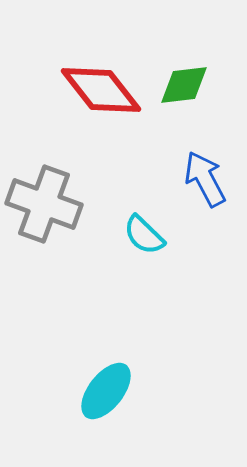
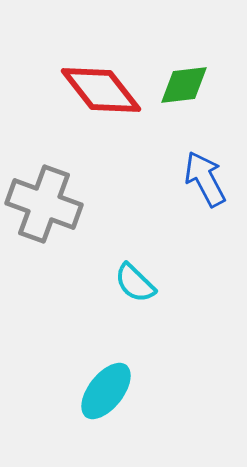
cyan semicircle: moved 9 px left, 48 px down
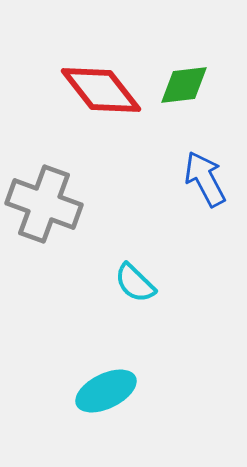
cyan ellipse: rotated 26 degrees clockwise
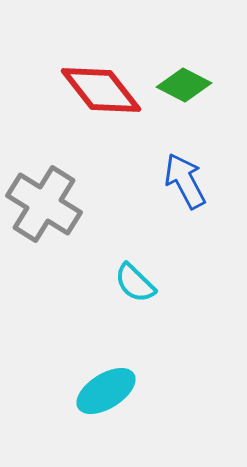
green diamond: rotated 34 degrees clockwise
blue arrow: moved 20 px left, 2 px down
gray cross: rotated 12 degrees clockwise
cyan ellipse: rotated 6 degrees counterclockwise
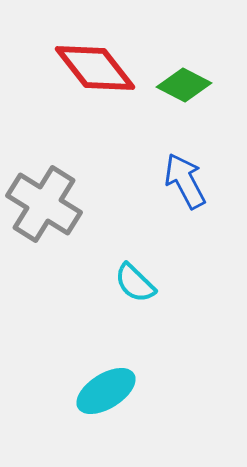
red diamond: moved 6 px left, 22 px up
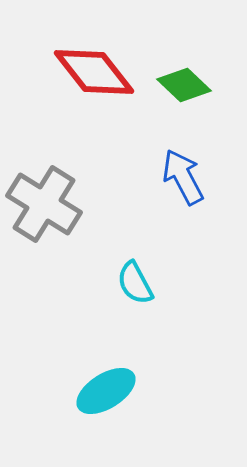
red diamond: moved 1 px left, 4 px down
green diamond: rotated 16 degrees clockwise
blue arrow: moved 2 px left, 4 px up
cyan semicircle: rotated 18 degrees clockwise
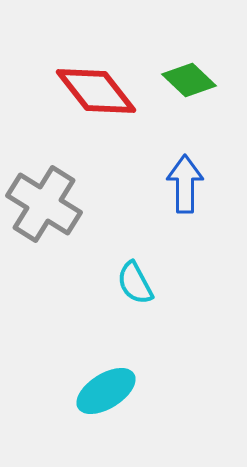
red diamond: moved 2 px right, 19 px down
green diamond: moved 5 px right, 5 px up
blue arrow: moved 2 px right, 7 px down; rotated 28 degrees clockwise
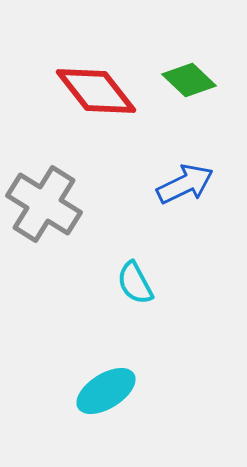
blue arrow: rotated 64 degrees clockwise
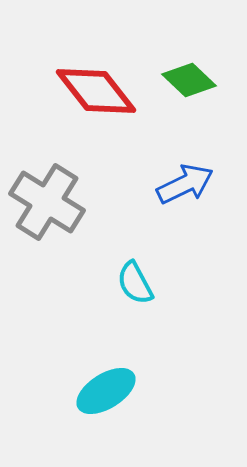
gray cross: moved 3 px right, 2 px up
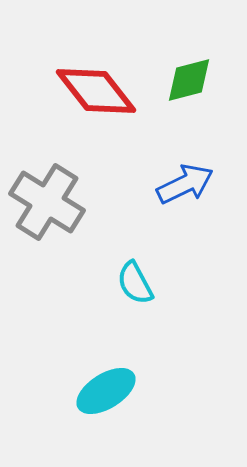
green diamond: rotated 58 degrees counterclockwise
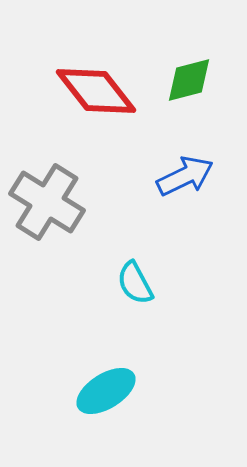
blue arrow: moved 8 px up
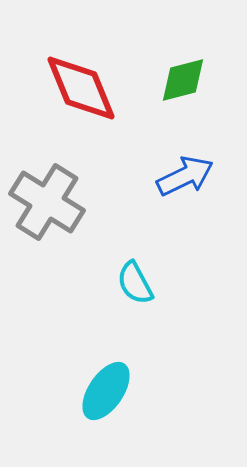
green diamond: moved 6 px left
red diamond: moved 15 px left, 3 px up; rotated 16 degrees clockwise
cyan ellipse: rotated 24 degrees counterclockwise
